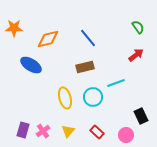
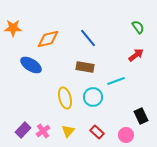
orange star: moved 1 px left
brown rectangle: rotated 24 degrees clockwise
cyan line: moved 2 px up
purple rectangle: rotated 28 degrees clockwise
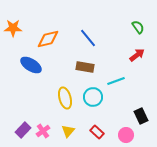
red arrow: moved 1 px right
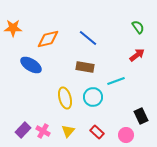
blue line: rotated 12 degrees counterclockwise
pink cross: rotated 24 degrees counterclockwise
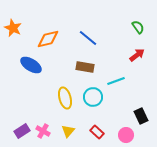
orange star: rotated 24 degrees clockwise
purple rectangle: moved 1 px left, 1 px down; rotated 14 degrees clockwise
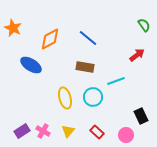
green semicircle: moved 6 px right, 2 px up
orange diamond: moved 2 px right; rotated 15 degrees counterclockwise
